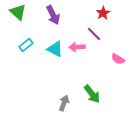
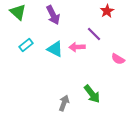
red star: moved 4 px right, 2 px up
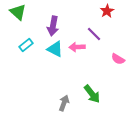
purple arrow: moved 11 px down; rotated 36 degrees clockwise
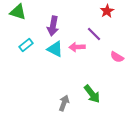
green triangle: rotated 24 degrees counterclockwise
pink semicircle: moved 1 px left, 2 px up
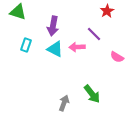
cyan rectangle: rotated 32 degrees counterclockwise
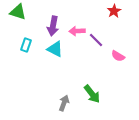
red star: moved 7 px right
purple line: moved 2 px right, 6 px down
pink arrow: moved 16 px up
pink semicircle: moved 1 px right, 1 px up
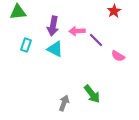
green triangle: rotated 24 degrees counterclockwise
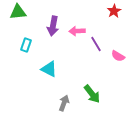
purple line: moved 4 px down; rotated 14 degrees clockwise
cyan triangle: moved 6 px left, 20 px down
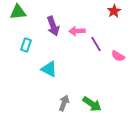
purple arrow: rotated 30 degrees counterclockwise
green arrow: moved 10 px down; rotated 18 degrees counterclockwise
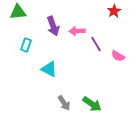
gray arrow: rotated 126 degrees clockwise
